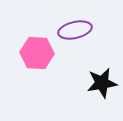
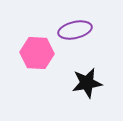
black star: moved 15 px left
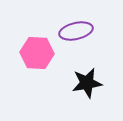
purple ellipse: moved 1 px right, 1 px down
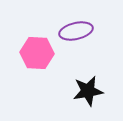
black star: moved 1 px right, 8 px down
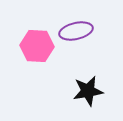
pink hexagon: moved 7 px up
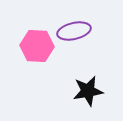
purple ellipse: moved 2 px left
